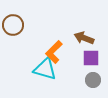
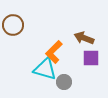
gray circle: moved 29 px left, 2 px down
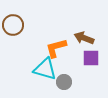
orange L-shape: moved 2 px right, 4 px up; rotated 30 degrees clockwise
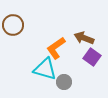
orange L-shape: rotated 20 degrees counterclockwise
purple square: moved 1 px right, 1 px up; rotated 36 degrees clockwise
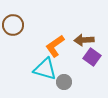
brown arrow: moved 2 px down; rotated 24 degrees counterclockwise
orange L-shape: moved 1 px left, 2 px up
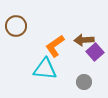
brown circle: moved 3 px right, 1 px down
purple square: moved 3 px right, 5 px up; rotated 12 degrees clockwise
cyan triangle: rotated 10 degrees counterclockwise
gray circle: moved 20 px right
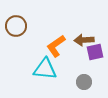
orange L-shape: moved 1 px right
purple square: rotated 30 degrees clockwise
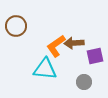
brown arrow: moved 10 px left, 3 px down
purple square: moved 4 px down
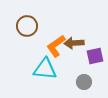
brown circle: moved 11 px right
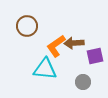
gray circle: moved 1 px left
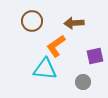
brown circle: moved 5 px right, 5 px up
brown arrow: moved 20 px up
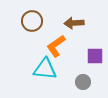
purple square: rotated 12 degrees clockwise
